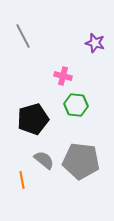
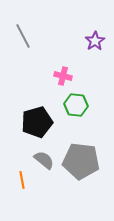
purple star: moved 2 px up; rotated 24 degrees clockwise
black pentagon: moved 4 px right, 3 px down
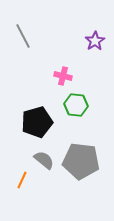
orange line: rotated 36 degrees clockwise
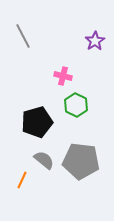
green hexagon: rotated 20 degrees clockwise
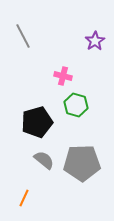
green hexagon: rotated 10 degrees counterclockwise
gray pentagon: moved 1 px right, 2 px down; rotated 9 degrees counterclockwise
orange line: moved 2 px right, 18 px down
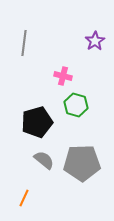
gray line: moved 1 px right, 7 px down; rotated 35 degrees clockwise
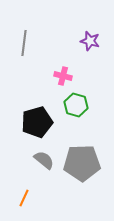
purple star: moved 5 px left; rotated 24 degrees counterclockwise
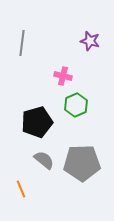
gray line: moved 2 px left
green hexagon: rotated 20 degrees clockwise
orange line: moved 3 px left, 9 px up; rotated 48 degrees counterclockwise
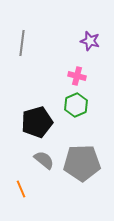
pink cross: moved 14 px right
